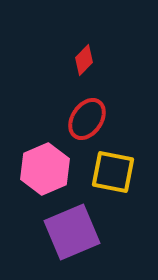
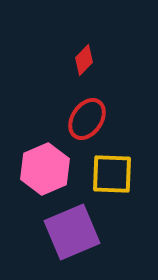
yellow square: moved 1 px left, 2 px down; rotated 9 degrees counterclockwise
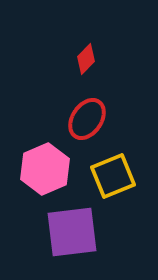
red diamond: moved 2 px right, 1 px up
yellow square: moved 1 px right, 2 px down; rotated 24 degrees counterclockwise
purple square: rotated 16 degrees clockwise
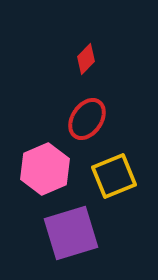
yellow square: moved 1 px right
purple square: moved 1 px left, 1 px down; rotated 10 degrees counterclockwise
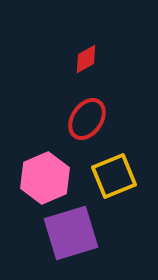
red diamond: rotated 16 degrees clockwise
pink hexagon: moved 9 px down
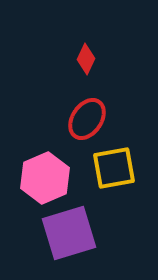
red diamond: rotated 36 degrees counterclockwise
yellow square: moved 8 px up; rotated 12 degrees clockwise
purple square: moved 2 px left
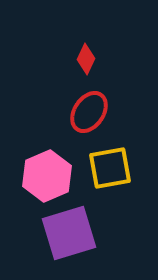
red ellipse: moved 2 px right, 7 px up
yellow square: moved 4 px left
pink hexagon: moved 2 px right, 2 px up
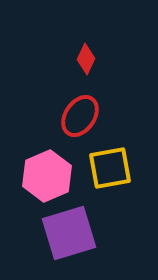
red ellipse: moved 9 px left, 4 px down
